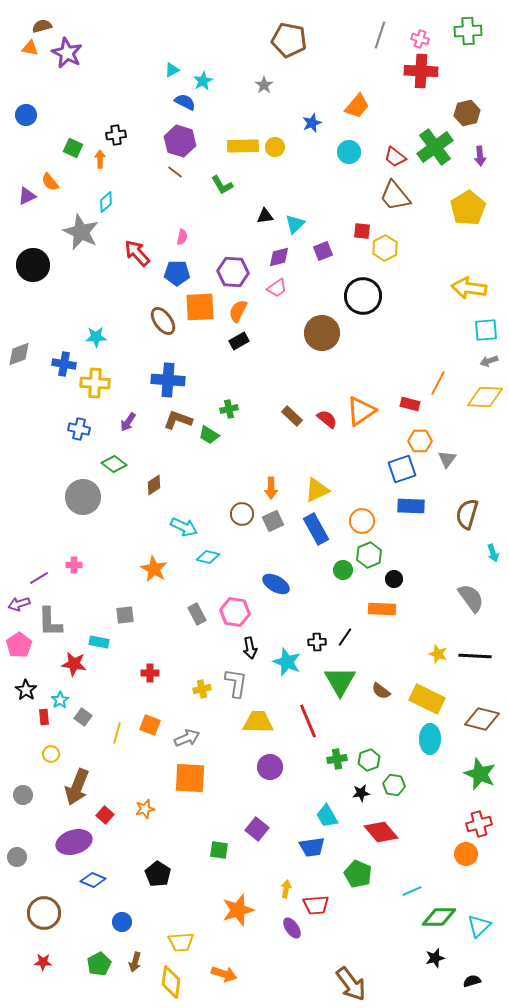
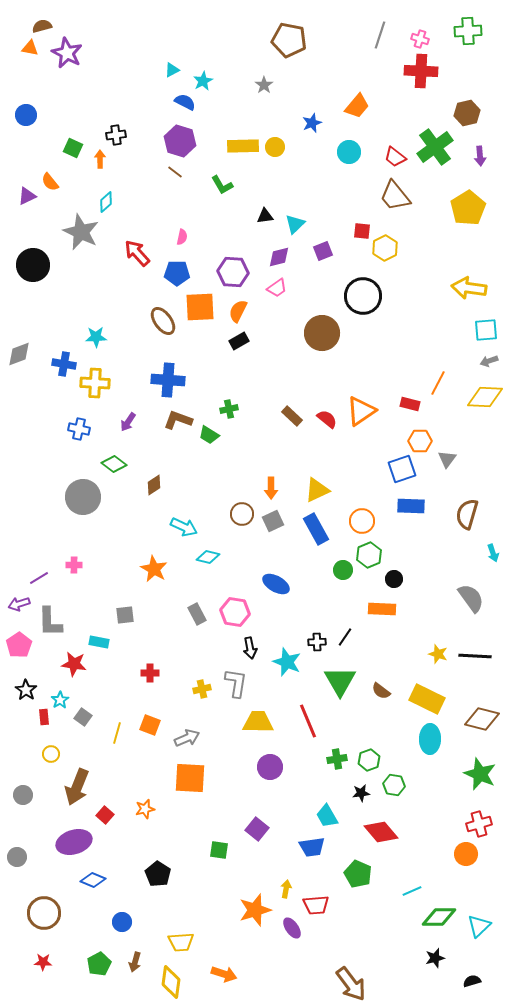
orange star at (238, 910): moved 17 px right
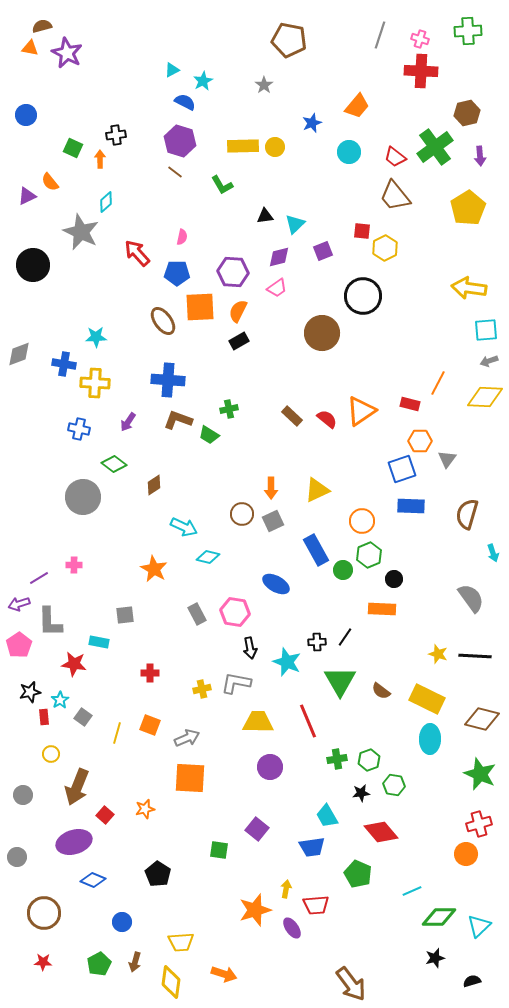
blue rectangle at (316, 529): moved 21 px down
gray L-shape at (236, 683): rotated 88 degrees counterclockwise
black star at (26, 690): moved 4 px right, 2 px down; rotated 25 degrees clockwise
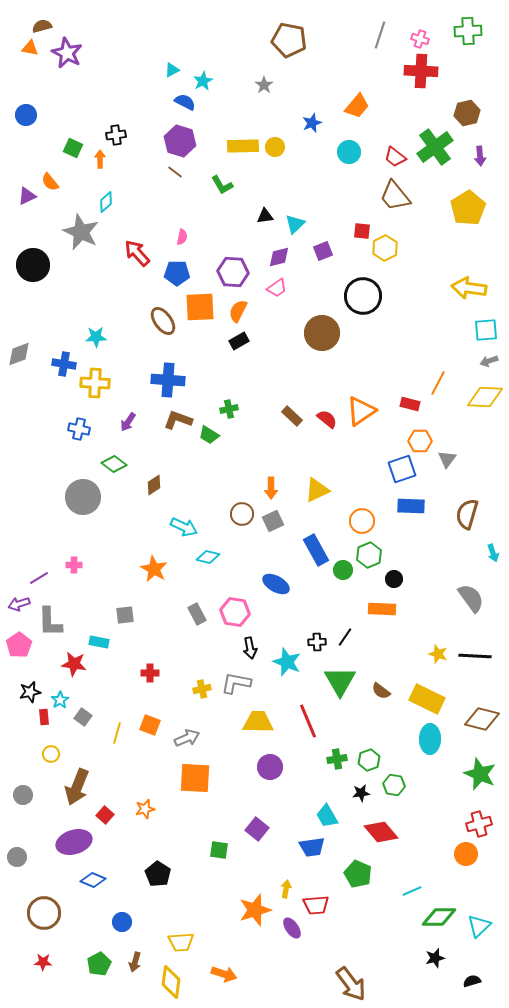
orange square at (190, 778): moved 5 px right
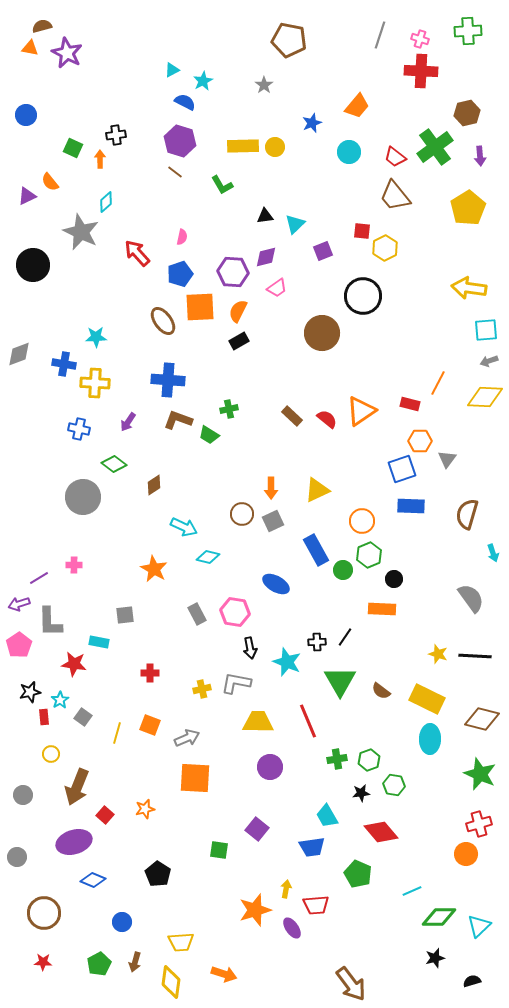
purple diamond at (279, 257): moved 13 px left
blue pentagon at (177, 273): moved 3 px right, 1 px down; rotated 20 degrees counterclockwise
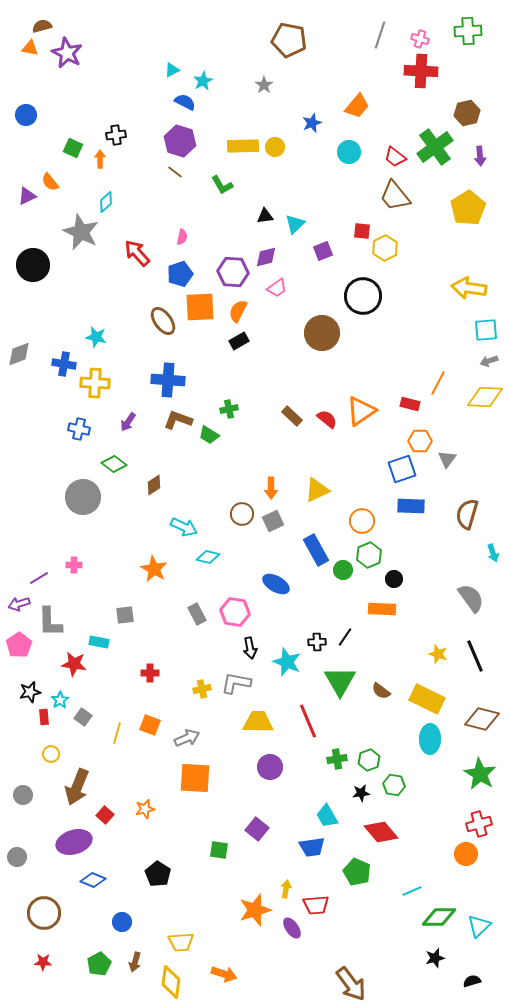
cyan star at (96, 337): rotated 15 degrees clockwise
black line at (475, 656): rotated 64 degrees clockwise
green star at (480, 774): rotated 8 degrees clockwise
green pentagon at (358, 874): moved 1 px left, 2 px up
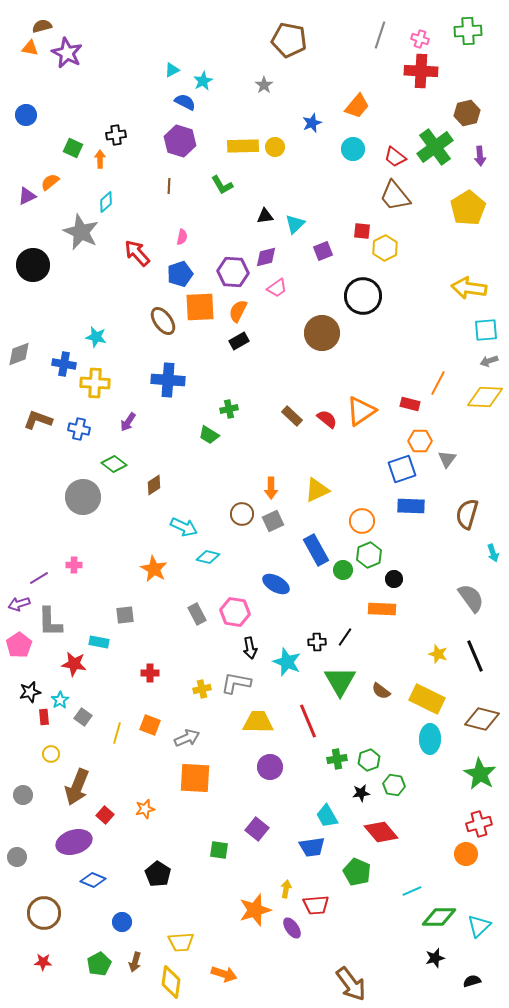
cyan circle at (349, 152): moved 4 px right, 3 px up
brown line at (175, 172): moved 6 px left, 14 px down; rotated 56 degrees clockwise
orange semicircle at (50, 182): rotated 90 degrees clockwise
brown L-shape at (178, 420): moved 140 px left
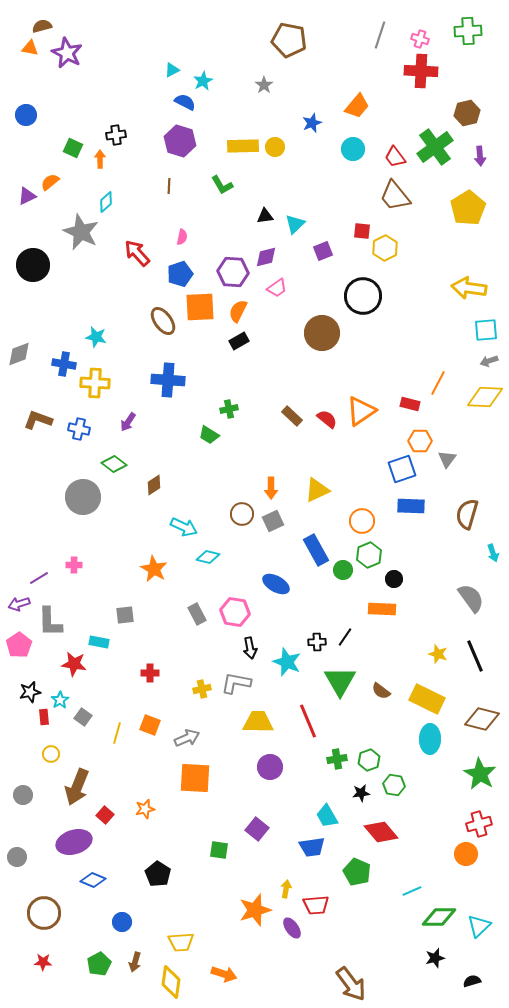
red trapezoid at (395, 157): rotated 15 degrees clockwise
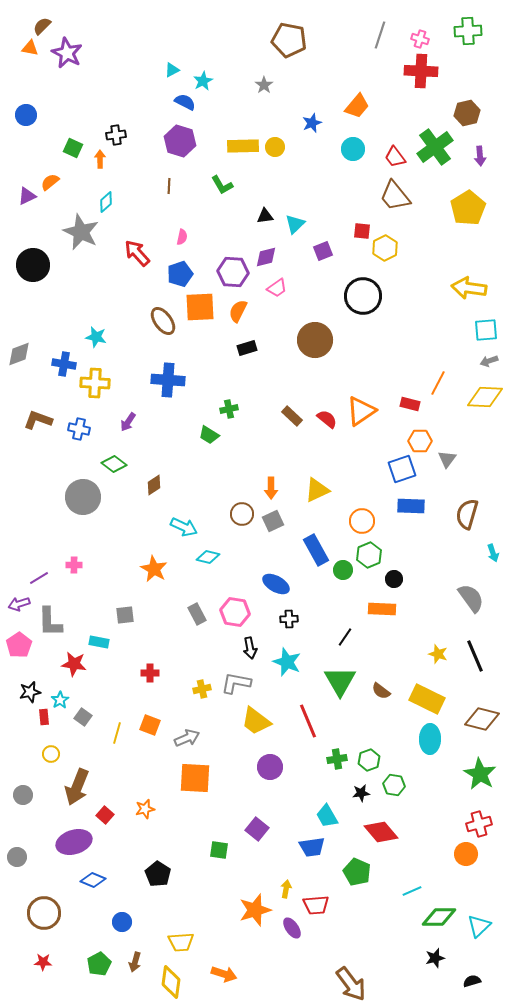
brown semicircle at (42, 26): rotated 30 degrees counterclockwise
brown circle at (322, 333): moved 7 px left, 7 px down
black rectangle at (239, 341): moved 8 px right, 7 px down; rotated 12 degrees clockwise
black cross at (317, 642): moved 28 px left, 23 px up
yellow trapezoid at (258, 722): moved 2 px left, 1 px up; rotated 144 degrees counterclockwise
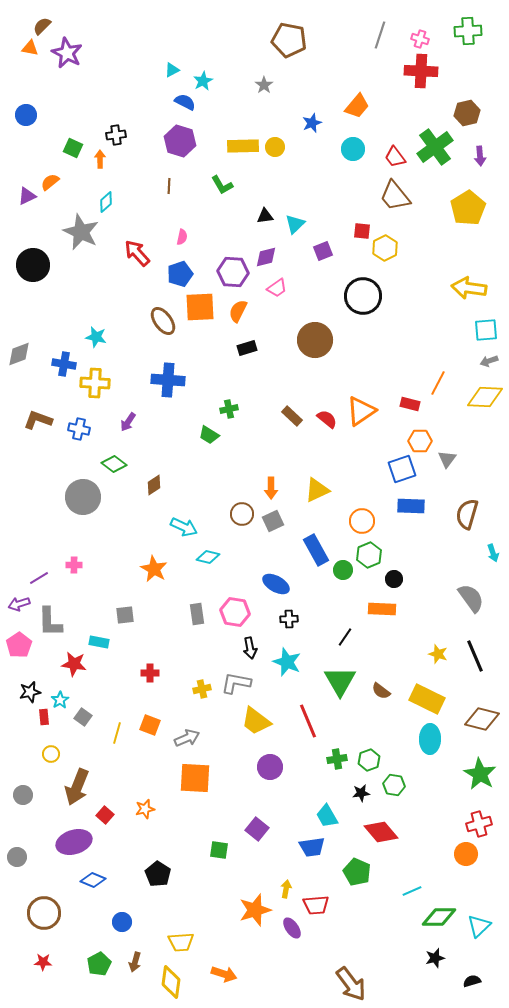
gray rectangle at (197, 614): rotated 20 degrees clockwise
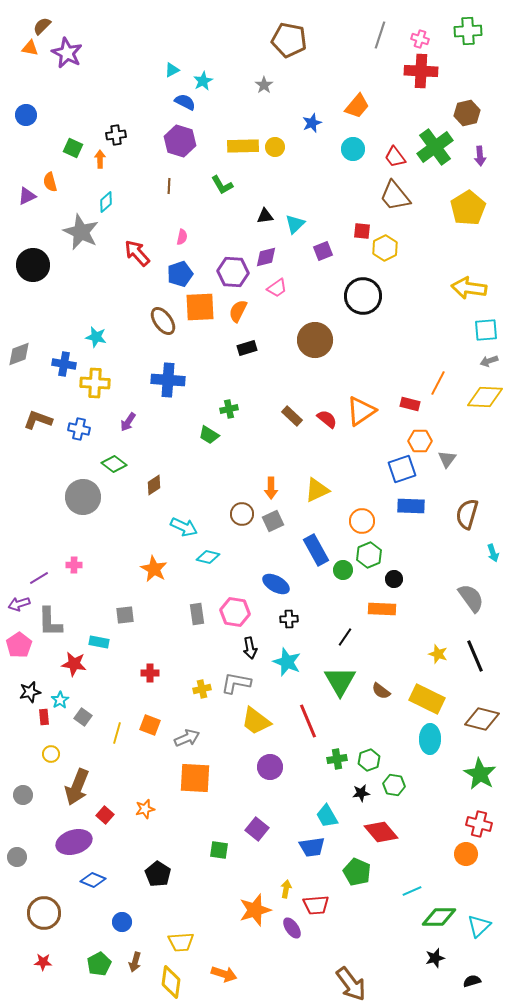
orange semicircle at (50, 182): rotated 66 degrees counterclockwise
red cross at (479, 824): rotated 30 degrees clockwise
